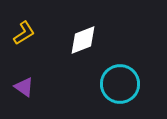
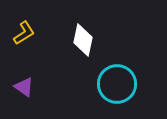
white diamond: rotated 56 degrees counterclockwise
cyan circle: moved 3 px left
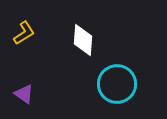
white diamond: rotated 8 degrees counterclockwise
purple triangle: moved 7 px down
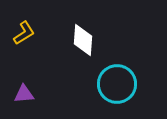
purple triangle: rotated 40 degrees counterclockwise
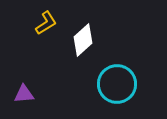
yellow L-shape: moved 22 px right, 10 px up
white diamond: rotated 44 degrees clockwise
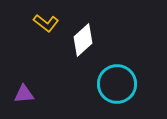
yellow L-shape: rotated 70 degrees clockwise
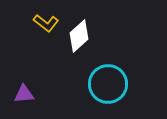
white diamond: moved 4 px left, 4 px up
cyan circle: moved 9 px left
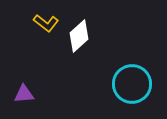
cyan circle: moved 24 px right
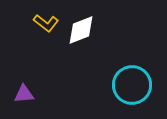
white diamond: moved 2 px right, 6 px up; rotated 20 degrees clockwise
cyan circle: moved 1 px down
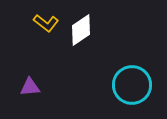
white diamond: rotated 12 degrees counterclockwise
purple triangle: moved 6 px right, 7 px up
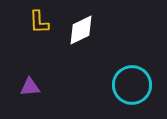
yellow L-shape: moved 7 px left, 1 px up; rotated 50 degrees clockwise
white diamond: rotated 8 degrees clockwise
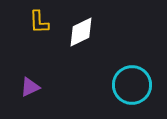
white diamond: moved 2 px down
purple triangle: rotated 20 degrees counterclockwise
